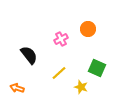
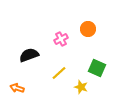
black semicircle: rotated 72 degrees counterclockwise
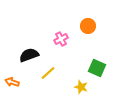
orange circle: moved 3 px up
yellow line: moved 11 px left
orange arrow: moved 5 px left, 6 px up
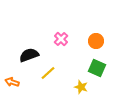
orange circle: moved 8 px right, 15 px down
pink cross: rotated 16 degrees counterclockwise
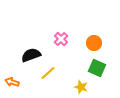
orange circle: moved 2 px left, 2 px down
black semicircle: moved 2 px right
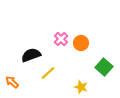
orange circle: moved 13 px left
green square: moved 7 px right, 1 px up; rotated 18 degrees clockwise
orange arrow: rotated 24 degrees clockwise
